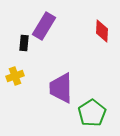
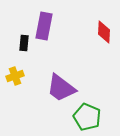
purple rectangle: rotated 20 degrees counterclockwise
red diamond: moved 2 px right, 1 px down
purple trapezoid: rotated 52 degrees counterclockwise
green pentagon: moved 5 px left, 4 px down; rotated 16 degrees counterclockwise
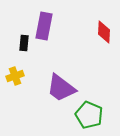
green pentagon: moved 2 px right, 2 px up
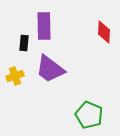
purple rectangle: rotated 12 degrees counterclockwise
purple trapezoid: moved 11 px left, 19 px up
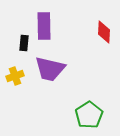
purple trapezoid: rotated 24 degrees counterclockwise
green pentagon: rotated 16 degrees clockwise
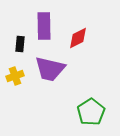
red diamond: moved 26 px left, 6 px down; rotated 60 degrees clockwise
black rectangle: moved 4 px left, 1 px down
green pentagon: moved 2 px right, 3 px up
